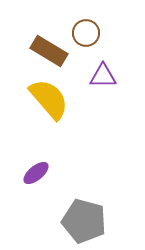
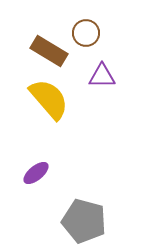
purple triangle: moved 1 px left
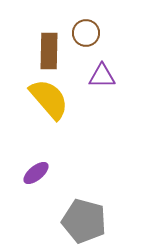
brown rectangle: rotated 60 degrees clockwise
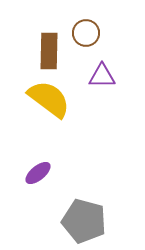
yellow semicircle: rotated 12 degrees counterclockwise
purple ellipse: moved 2 px right
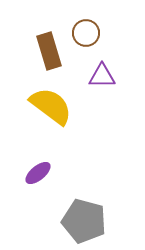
brown rectangle: rotated 18 degrees counterclockwise
yellow semicircle: moved 2 px right, 7 px down
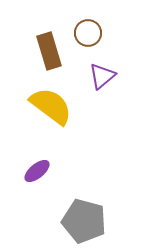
brown circle: moved 2 px right
purple triangle: rotated 40 degrees counterclockwise
purple ellipse: moved 1 px left, 2 px up
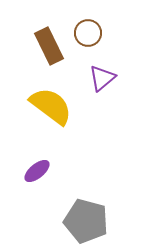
brown rectangle: moved 5 px up; rotated 9 degrees counterclockwise
purple triangle: moved 2 px down
gray pentagon: moved 2 px right
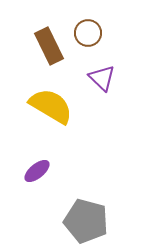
purple triangle: rotated 36 degrees counterclockwise
yellow semicircle: rotated 6 degrees counterclockwise
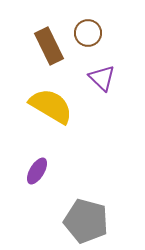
purple ellipse: rotated 20 degrees counterclockwise
